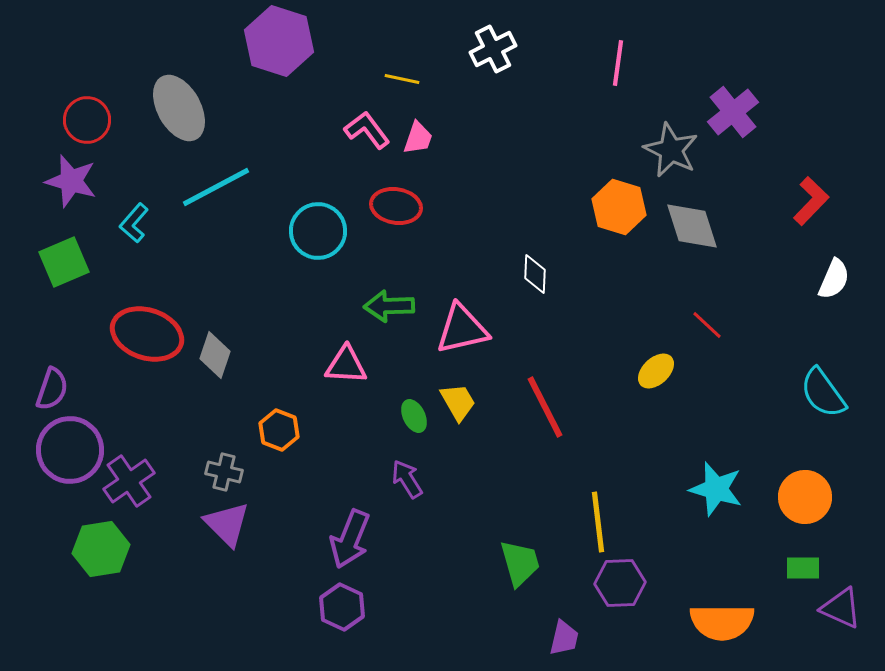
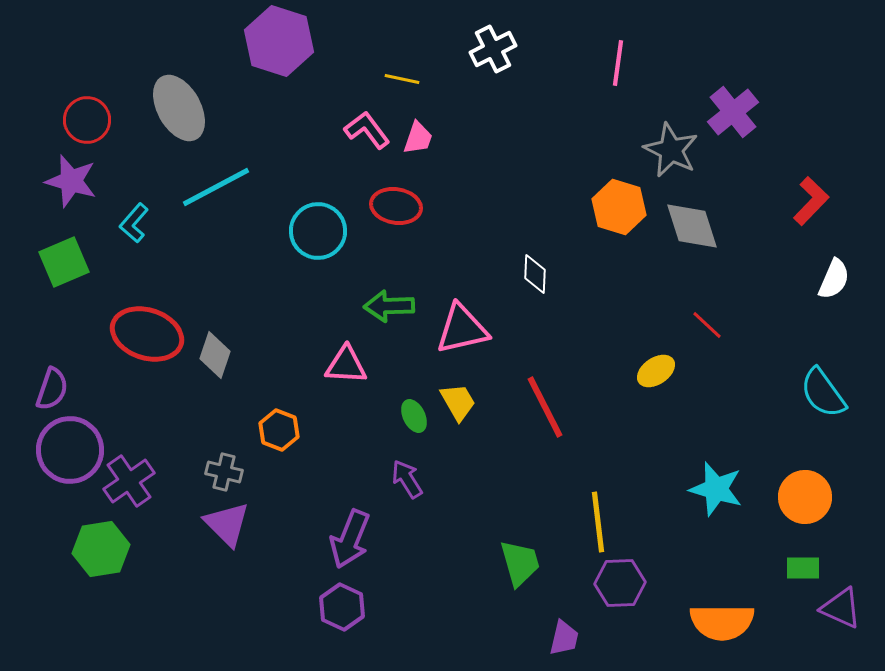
yellow ellipse at (656, 371): rotated 9 degrees clockwise
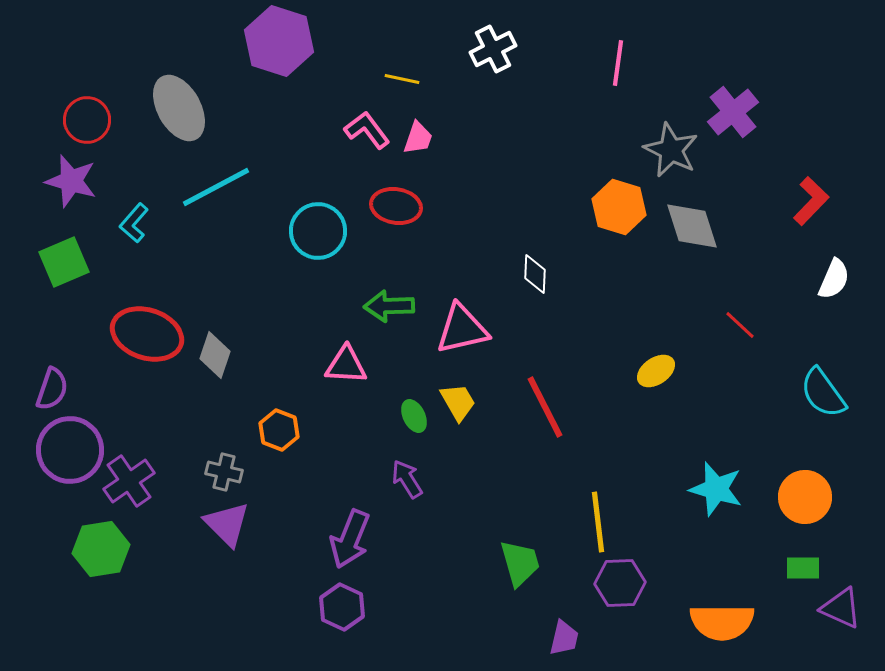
red line at (707, 325): moved 33 px right
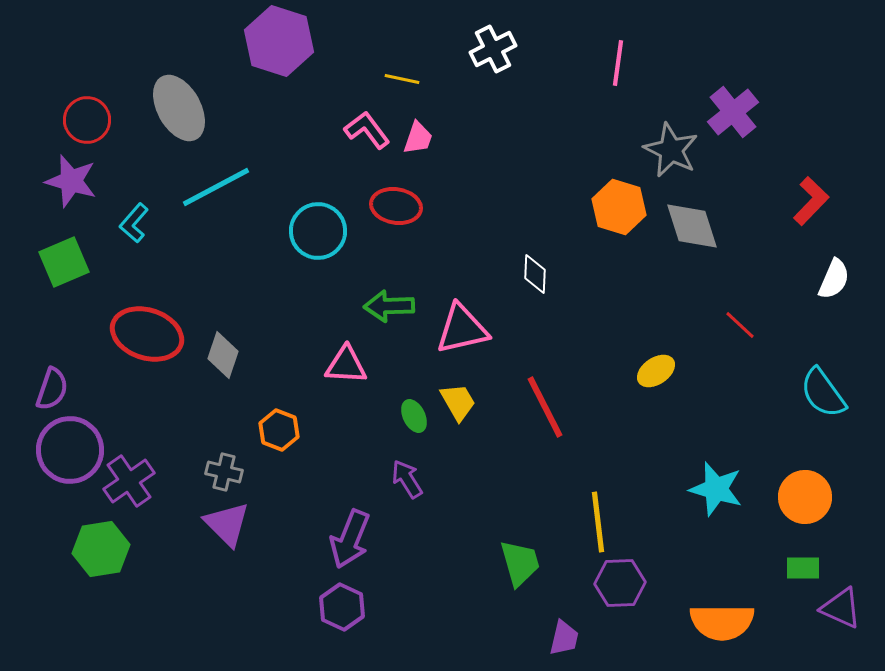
gray diamond at (215, 355): moved 8 px right
